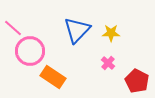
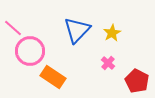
yellow star: moved 1 px right; rotated 30 degrees counterclockwise
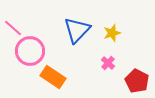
yellow star: rotated 12 degrees clockwise
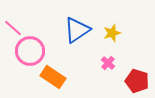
blue triangle: rotated 12 degrees clockwise
red pentagon: rotated 10 degrees counterclockwise
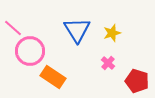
blue triangle: rotated 28 degrees counterclockwise
